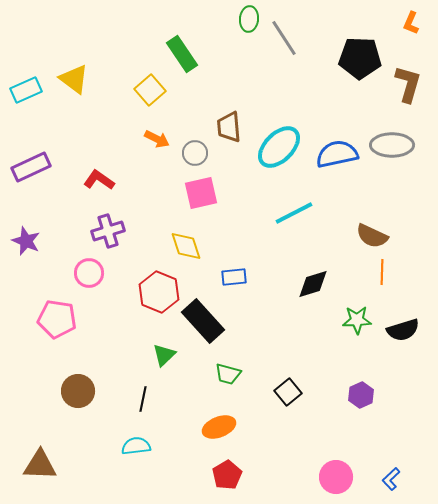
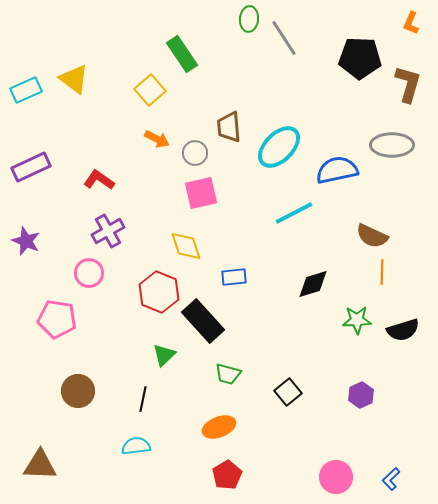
blue semicircle at (337, 154): moved 16 px down
purple cross at (108, 231): rotated 12 degrees counterclockwise
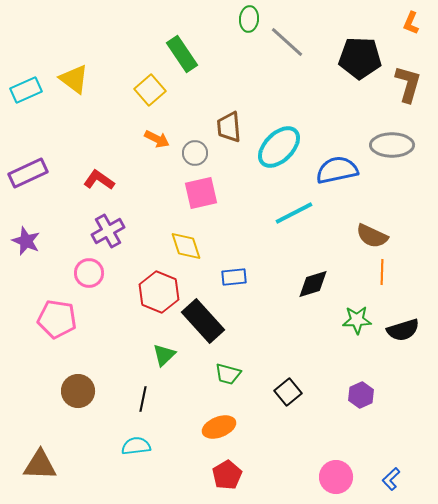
gray line at (284, 38): moved 3 px right, 4 px down; rotated 15 degrees counterclockwise
purple rectangle at (31, 167): moved 3 px left, 6 px down
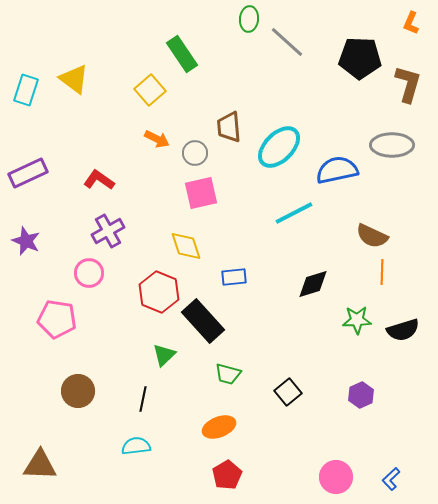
cyan rectangle at (26, 90): rotated 48 degrees counterclockwise
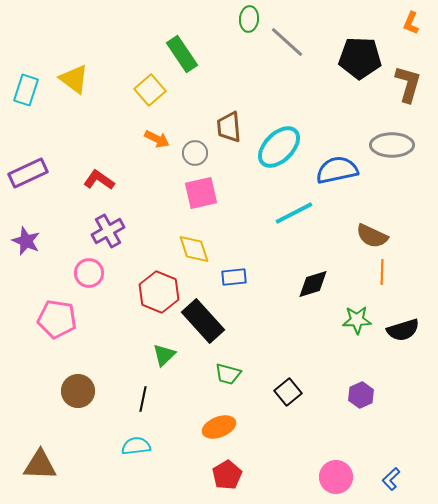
yellow diamond at (186, 246): moved 8 px right, 3 px down
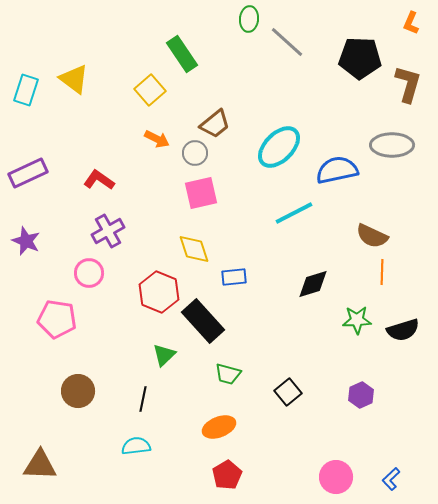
brown trapezoid at (229, 127): moved 14 px left, 3 px up; rotated 124 degrees counterclockwise
